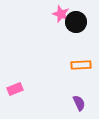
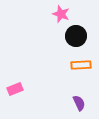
black circle: moved 14 px down
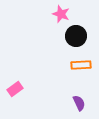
pink rectangle: rotated 14 degrees counterclockwise
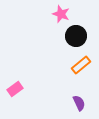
orange rectangle: rotated 36 degrees counterclockwise
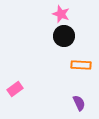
black circle: moved 12 px left
orange rectangle: rotated 42 degrees clockwise
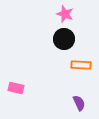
pink star: moved 4 px right
black circle: moved 3 px down
pink rectangle: moved 1 px right, 1 px up; rotated 49 degrees clockwise
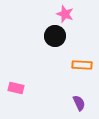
black circle: moved 9 px left, 3 px up
orange rectangle: moved 1 px right
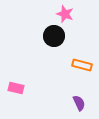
black circle: moved 1 px left
orange rectangle: rotated 12 degrees clockwise
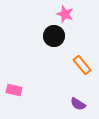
orange rectangle: rotated 36 degrees clockwise
pink rectangle: moved 2 px left, 2 px down
purple semicircle: moved 1 px left, 1 px down; rotated 147 degrees clockwise
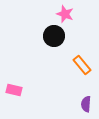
purple semicircle: moved 8 px right; rotated 63 degrees clockwise
